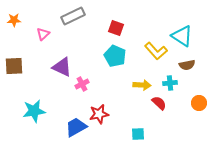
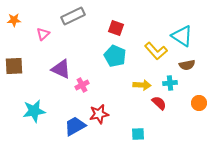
purple triangle: moved 1 px left, 2 px down
pink cross: moved 1 px down
blue trapezoid: moved 1 px left, 1 px up
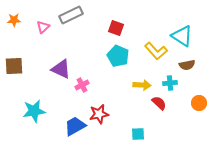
gray rectangle: moved 2 px left, 1 px up
pink triangle: moved 7 px up
cyan pentagon: moved 3 px right
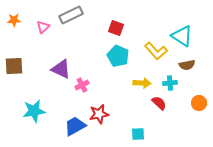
yellow arrow: moved 2 px up
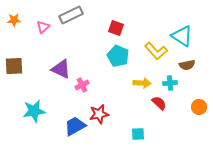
orange circle: moved 4 px down
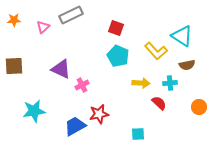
yellow arrow: moved 1 px left
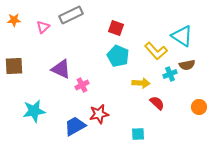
cyan cross: moved 9 px up; rotated 16 degrees counterclockwise
red semicircle: moved 2 px left
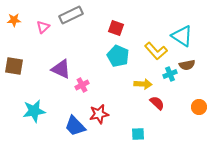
brown square: rotated 12 degrees clockwise
yellow arrow: moved 2 px right, 1 px down
blue trapezoid: rotated 105 degrees counterclockwise
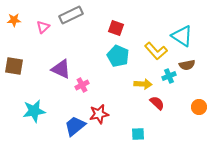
cyan cross: moved 1 px left, 2 px down
blue trapezoid: rotated 95 degrees clockwise
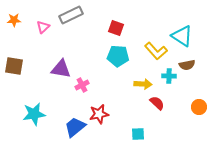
cyan pentagon: rotated 20 degrees counterclockwise
purple triangle: rotated 15 degrees counterclockwise
cyan cross: rotated 24 degrees clockwise
cyan star: moved 3 px down
blue trapezoid: moved 1 px down
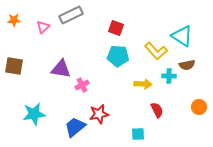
red semicircle: moved 7 px down; rotated 21 degrees clockwise
